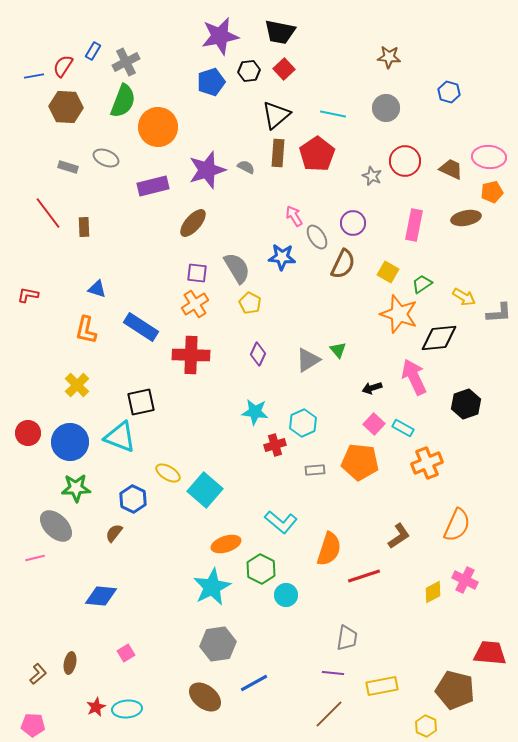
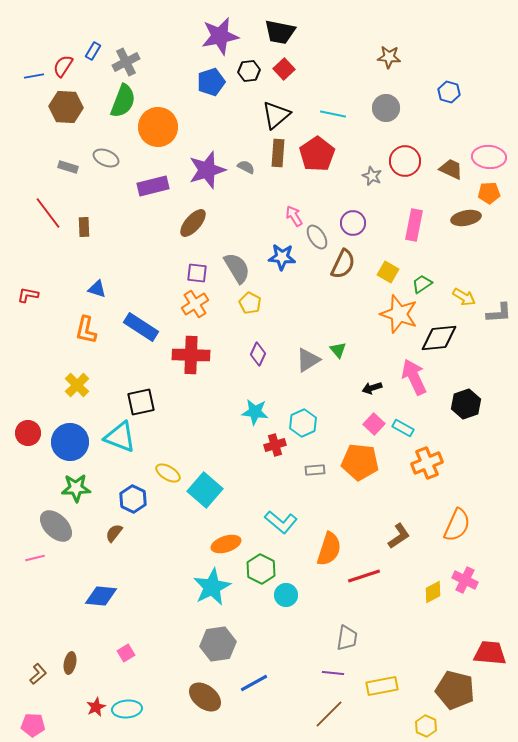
orange pentagon at (492, 192): moved 3 px left, 1 px down; rotated 10 degrees clockwise
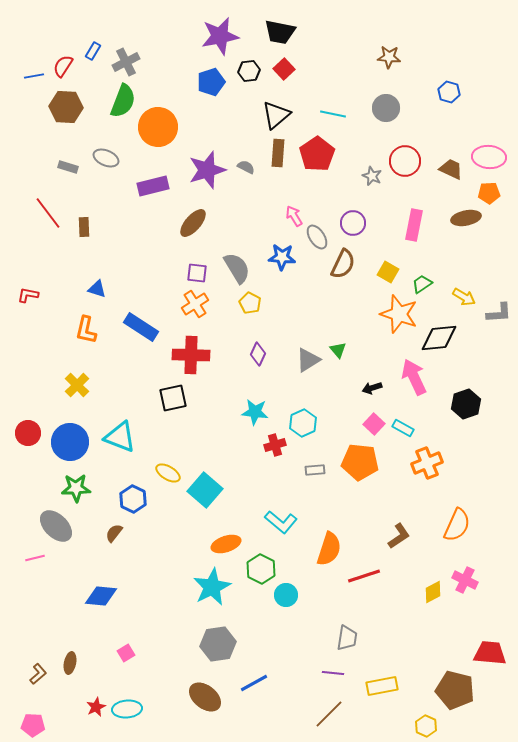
black square at (141, 402): moved 32 px right, 4 px up
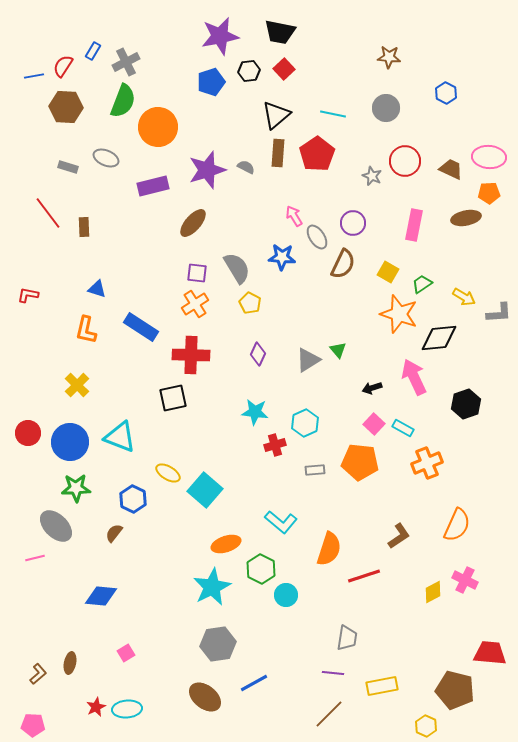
blue hexagon at (449, 92): moved 3 px left, 1 px down; rotated 10 degrees clockwise
cyan hexagon at (303, 423): moved 2 px right
